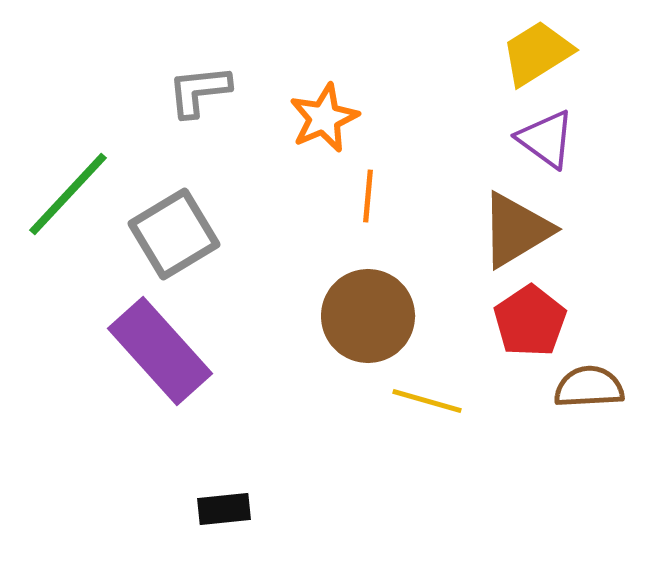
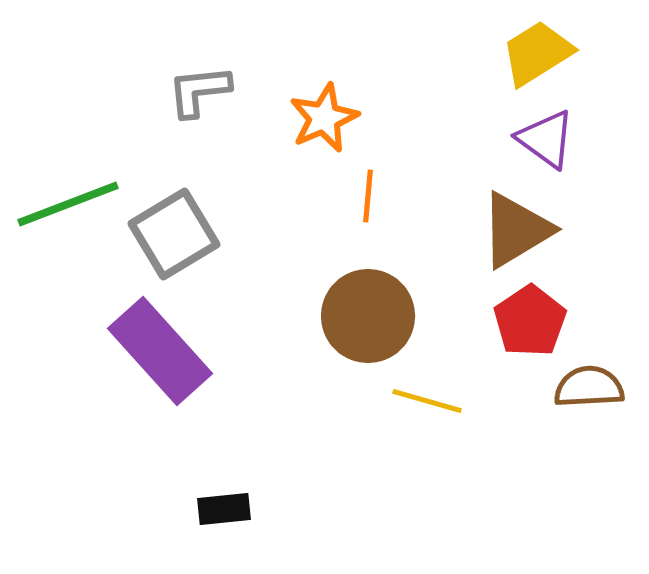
green line: moved 10 px down; rotated 26 degrees clockwise
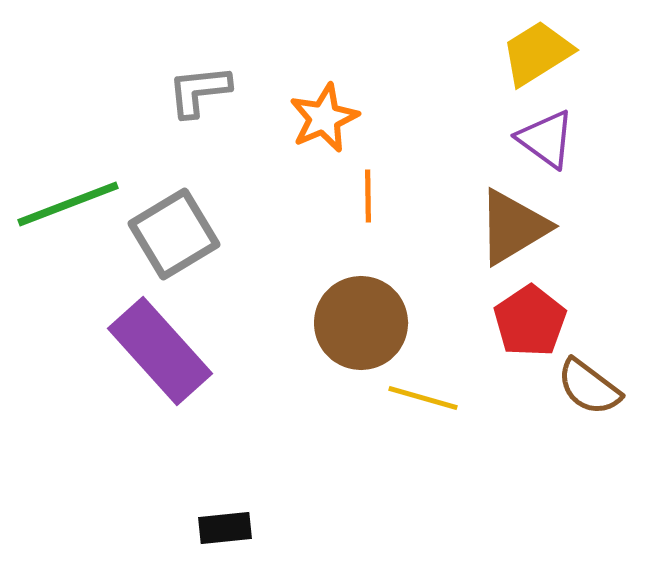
orange line: rotated 6 degrees counterclockwise
brown triangle: moved 3 px left, 3 px up
brown circle: moved 7 px left, 7 px down
brown semicircle: rotated 140 degrees counterclockwise
yellow line: moved 4 px left, 3 px up
black rectangle: moved 1 px right, 19 px down
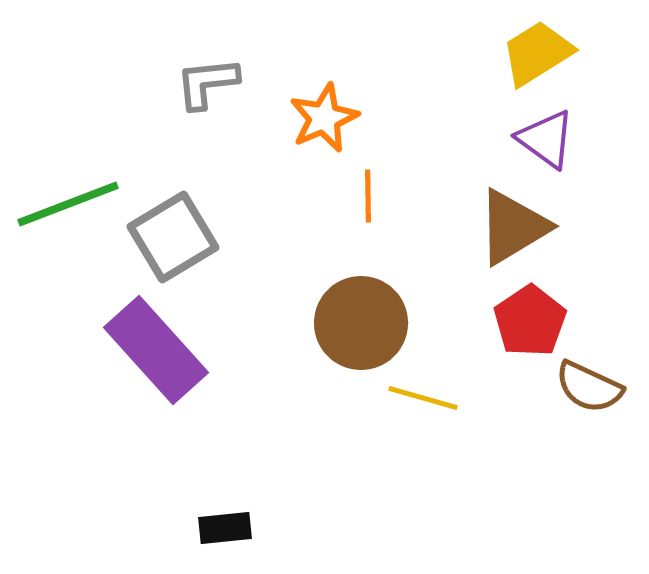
gray L-shape: moved 8 px right, 8 px up
gray square: moved 1 px left, 3 px down
purple rectangle: moved 4 px left, 1 px up
brown semicircle: rotated 12 degrees counterclockwise
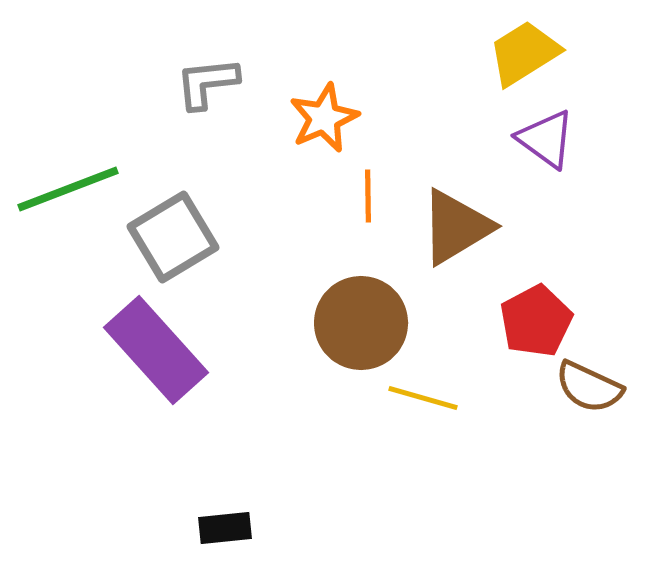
yellow trapezoid: moved 13 px left
green line: moved 15 px up
brown triangle: moved 57 px left
red pentagon: moved 6 px right; rotated 6 degrees clockwise
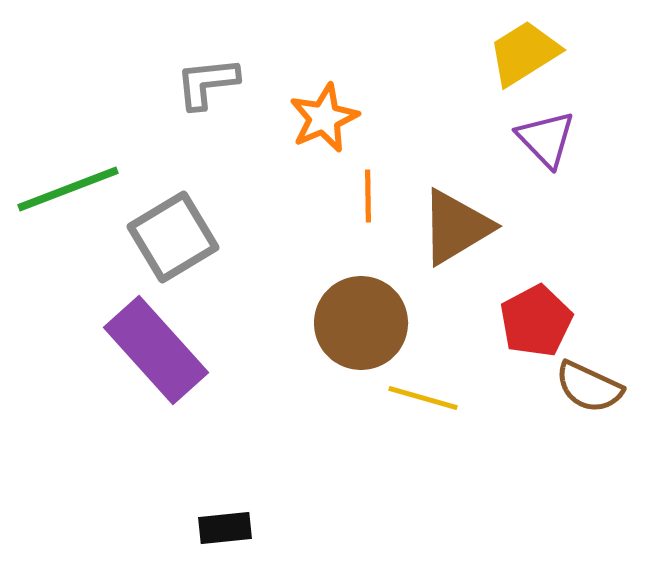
purple triangle: rotated 10 degrees clockwise
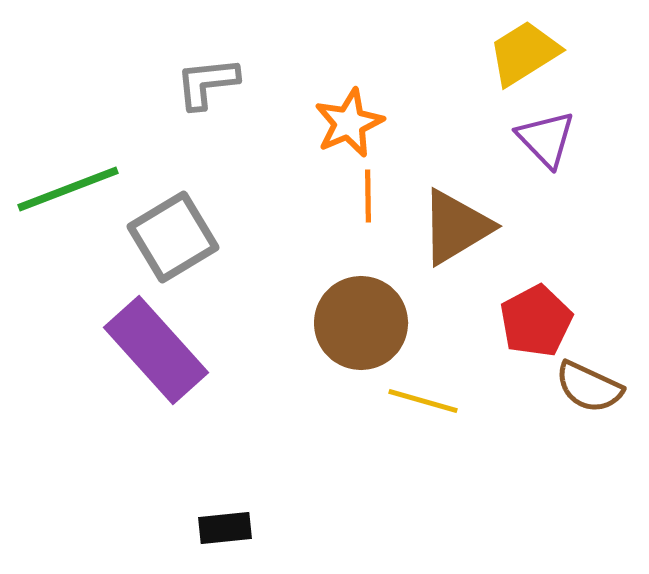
orange star: moved 25 px right, 5 px down
yellow line: moved 3 px down
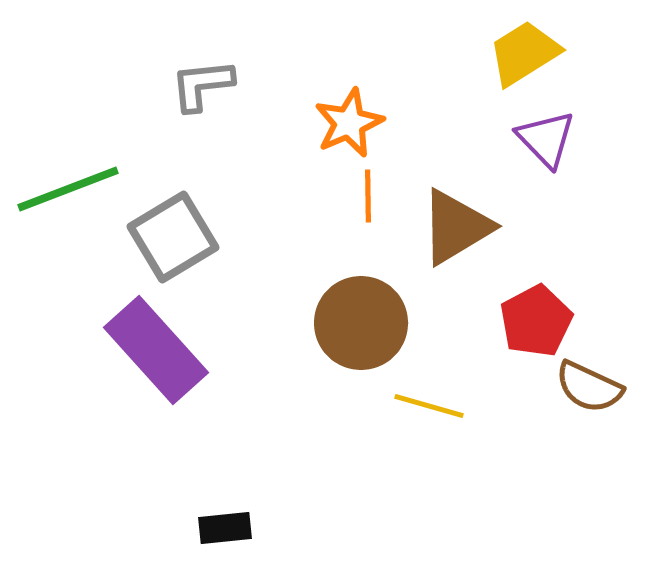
gray L-shape: moved 5 px left, 2 px down
yellow line: moved 6 px right, 5 px down
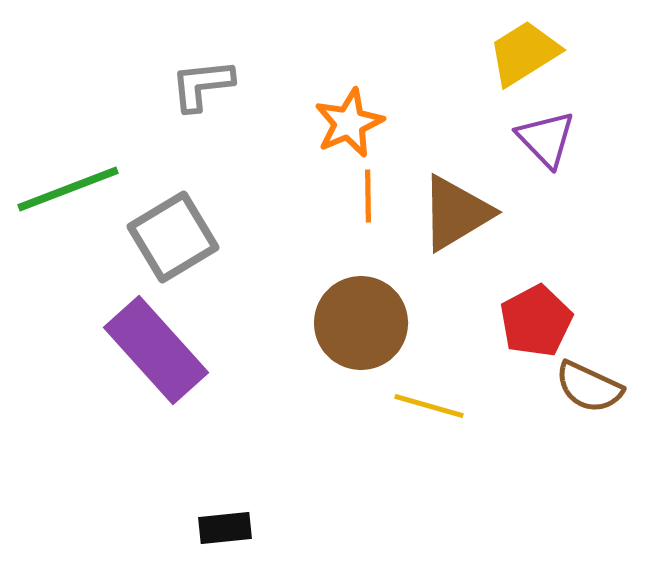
brown triangle: moved 14 px up
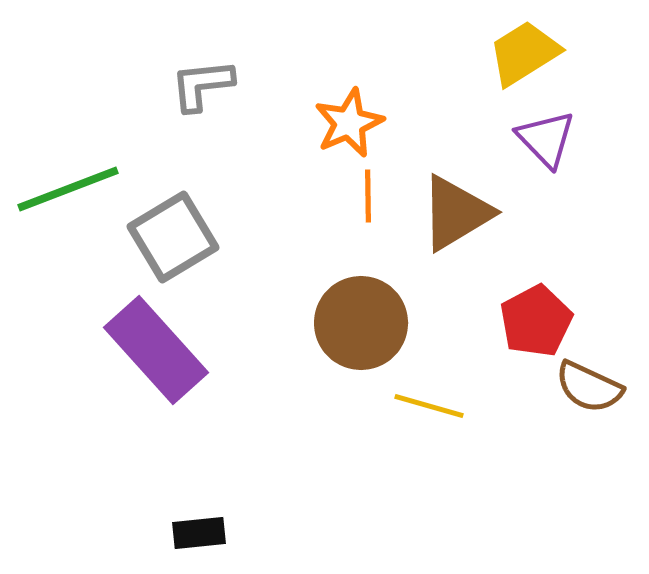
black rectangle: moved 26 px left, 5 px down
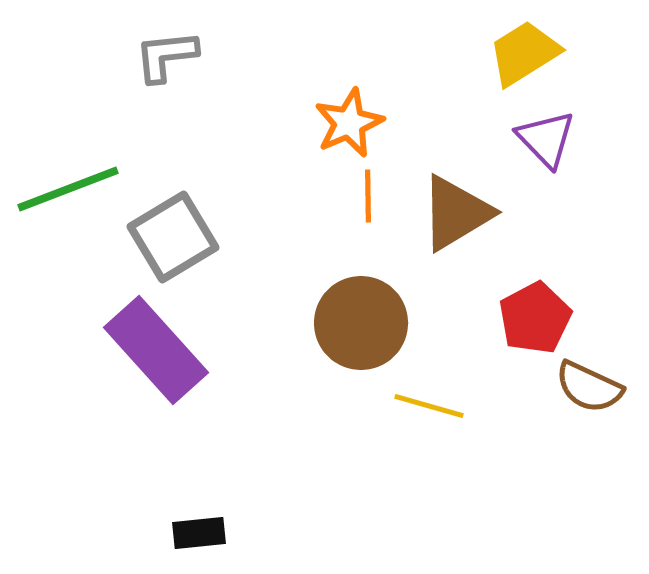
gray L-shape: moved 36 px left, 29 px up
red pentagon: moved 1 px left, 3 px up
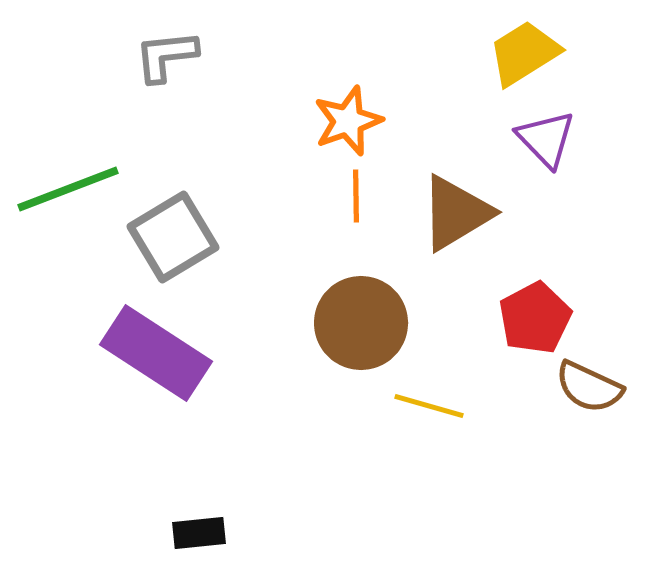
orange star: moved 1 px left, 2 px up; rotated 4 degrees clockwise
orange line: moved 12 px left
purple rectangle: moved 3 px down; rotated 15 degrees counterclockwise
